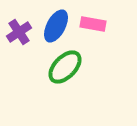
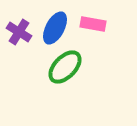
blue ellipse: moved 1 px left, 2 px down
purple cross: rotated 25 degrees counterclockwise
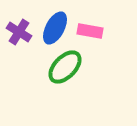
pink rectangle: moved 3 px left, 7 px down
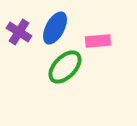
pink rectangle: moved 8 px right, 10 px down; rotated 15 degrees counterclockwise
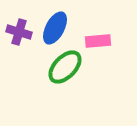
purple cross: rotated 15 degrees counterclockwise
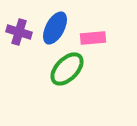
pink rectangle: moved 5 px left, 3 px up
green ellipse: moved 2 px right, 2 px down
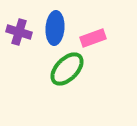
blue ellipse: rotated 24 degrees counterclockwise
pink rectangle: rotated 15 degrees counterclockwise
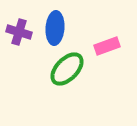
pink rectangle: moved 14 px right, 8 px down
